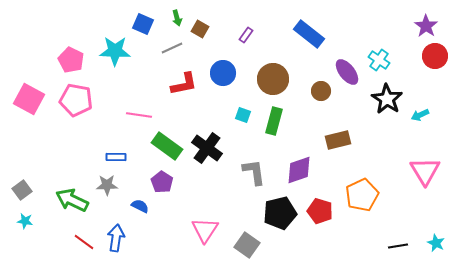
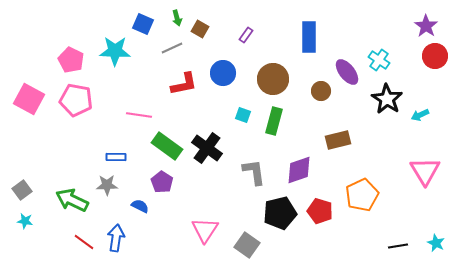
blue rectangle at (309, 34): moved 3 px down; rotated 52 degrees clockwise
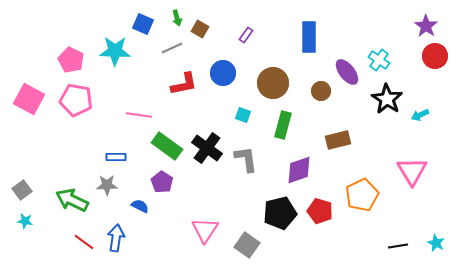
brown circle at (273, 79): moved 4 px down
green rectangle at (274, 121): moved 9 px right, 4 px down
pink triangle at (425, 171): moved 13 px left
gray L-shape at (254, 172): moved 8 px left, 13 px up
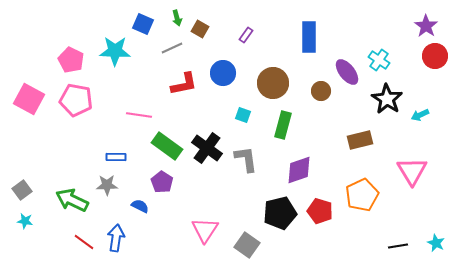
brown rectangle at (338, 140): moved 22 px right
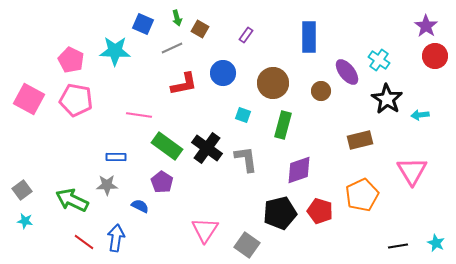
cyan arrow at (420, 115): rotated 18 degrees clockwise
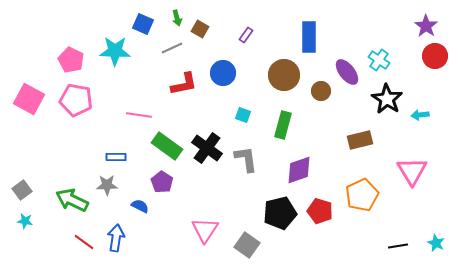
brown circle at (273, 83): moved 11 px right, 8 px up
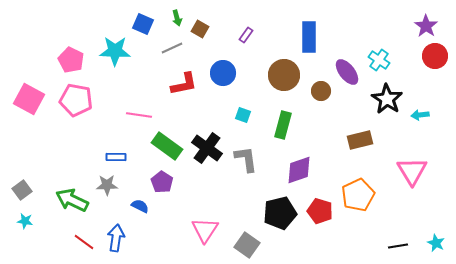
orange pentagon at (362, 195): moved 4 px left
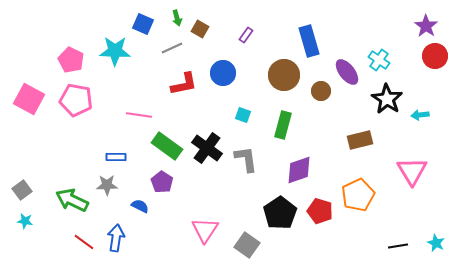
blue rectangle at (309, 37): moved 4 px down; rotated 16 degrees counterclockwise
black pentagon at (280, 213): rotated 20 degrees counterclockwise
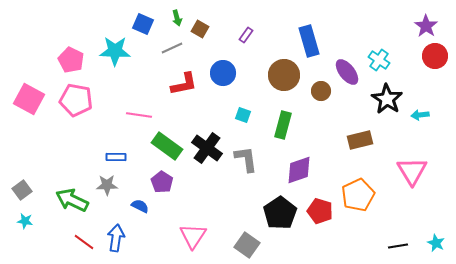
pink triangle at (205, 230): moved 12 px left, 6 px down
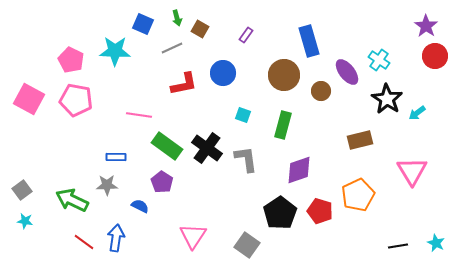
cyan arrow at (420, 115): moved 3 px left, 2 px up; rotated 30 degrees counterclockwise
